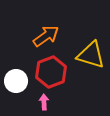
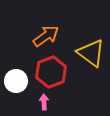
yellow triangle: moved 2 px up; rotated 20 degrees clockwise
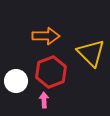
orange arrow: rotated 36 degrees clockwise
yellow triangle: rotated 8 degrees clockwise
pink arrow: moved 2 px up
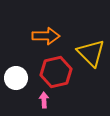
red hexagon: moved 5 px right; rotated 8 degrees clockwise
white circle: moved 3 px up
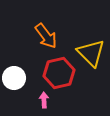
orange arrow: rotated 52 degrees clockwise
red hexagon: moved 3 px right, 1 px down
white circle: moved 2 px left
